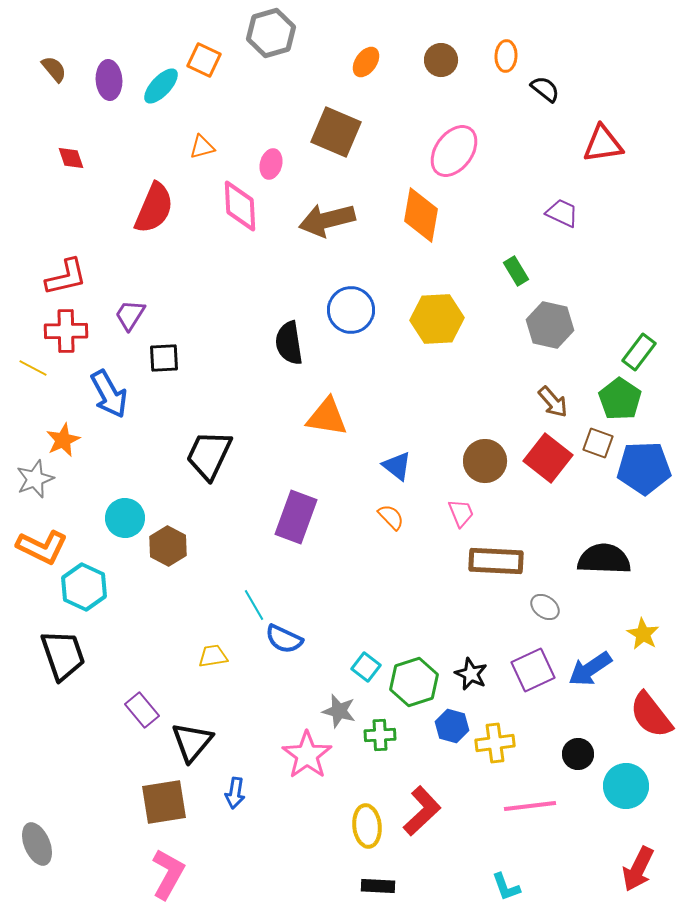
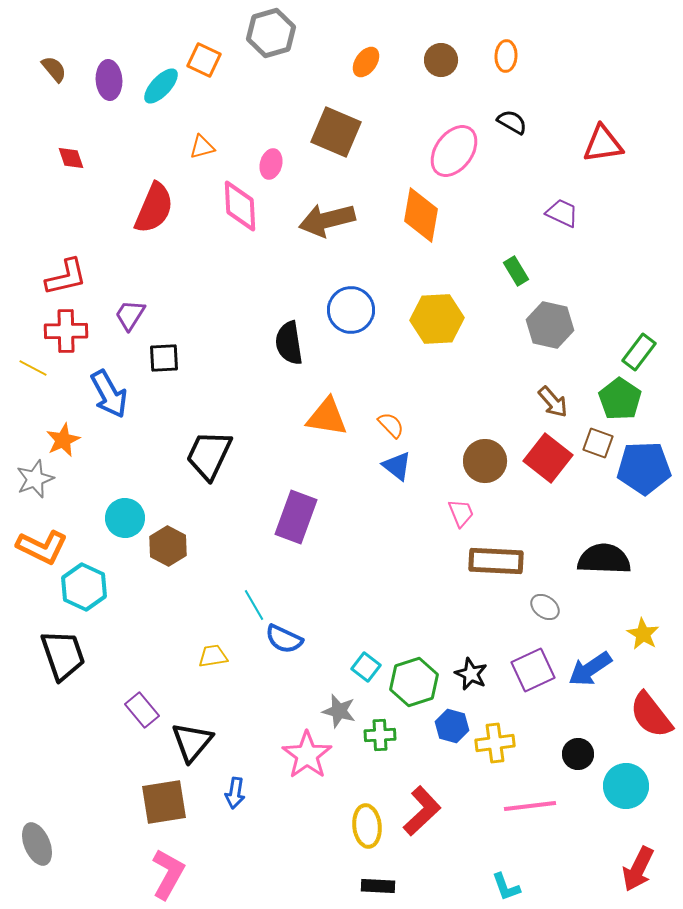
black semicircle at (545, 89): moved 33 px left, 33 px down; rotated 8 degrees counterclockwise
orange semicircle at (391, 517): moved 92 px up
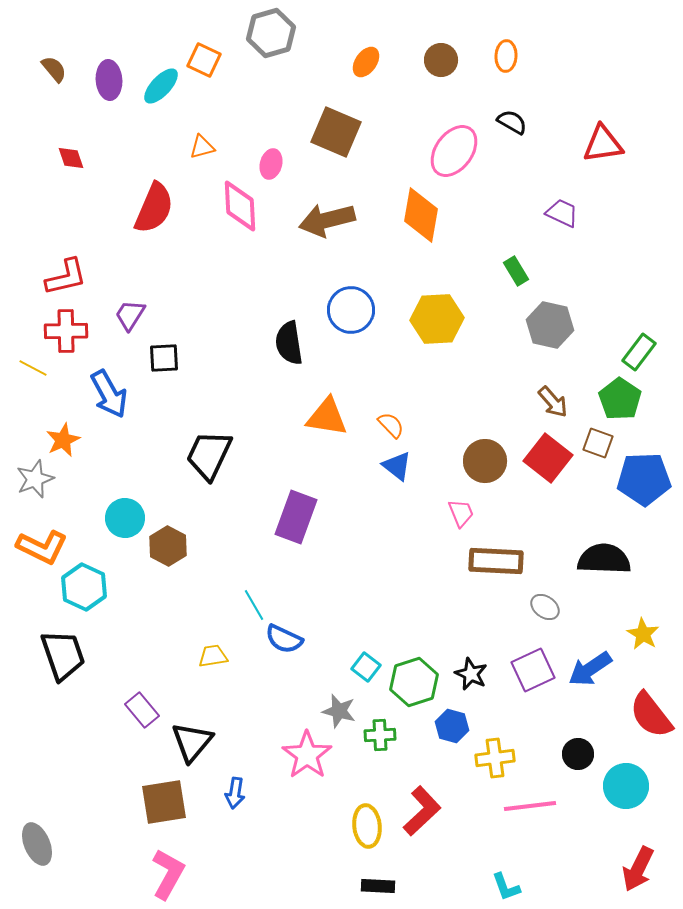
blue pentagon at (644, 468): moved 11 px down
yellow cross at (495, 743): moved 15 px down
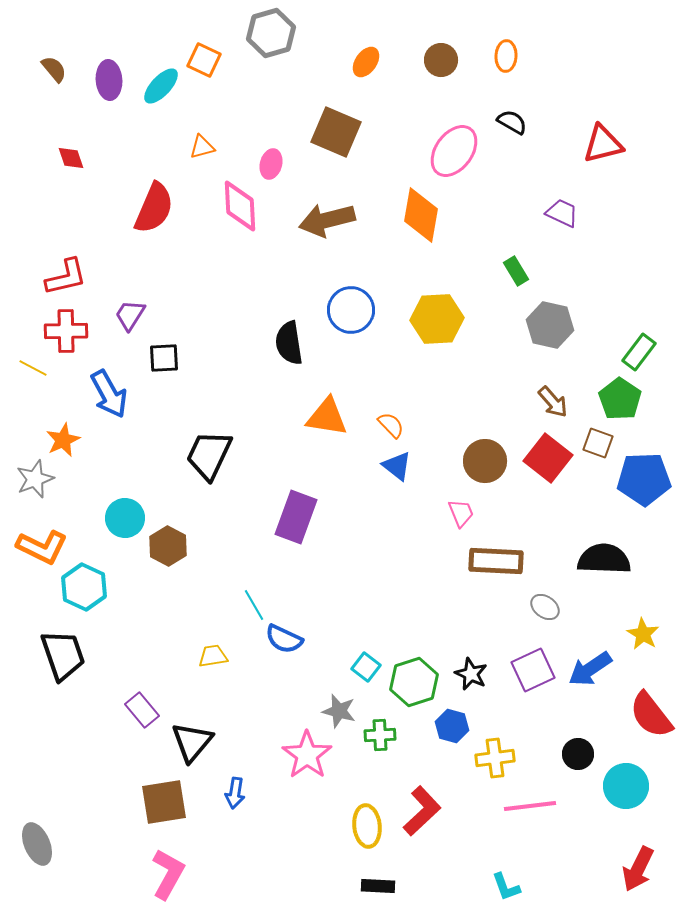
red triangle at (603, 144): rotated 6 degrees counterclockwise
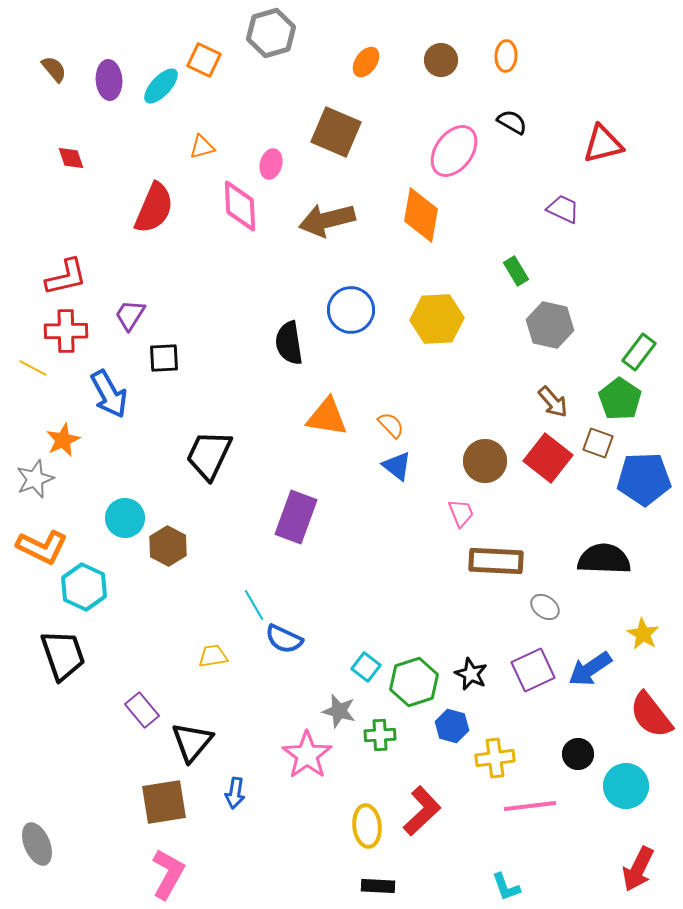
purple trapezoid at (562, 213): moved 1 px right, 4 px up
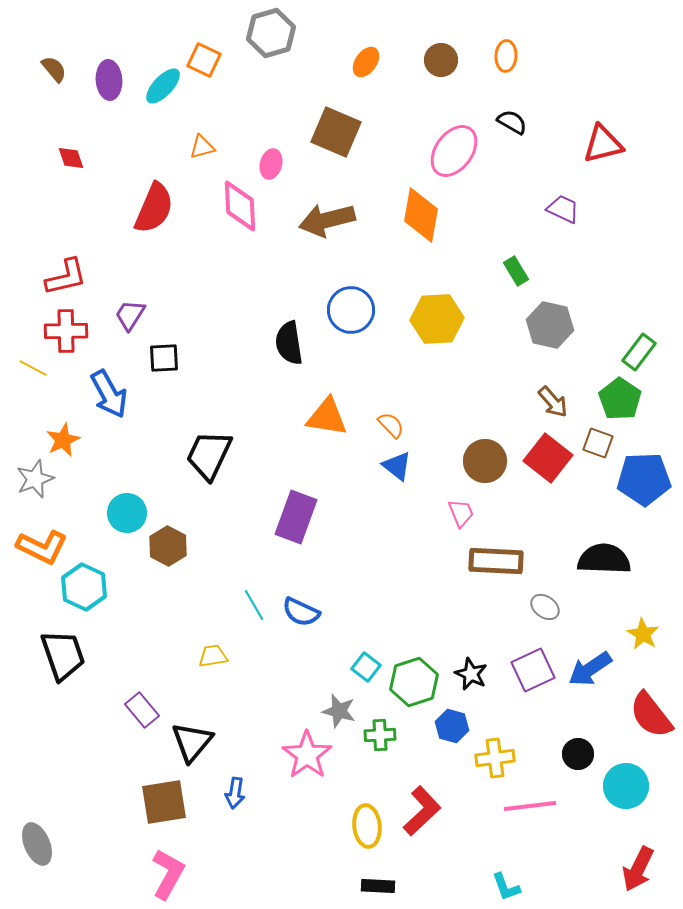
cyan ellipse at (161, 86): moved 2 px right
cyan circle at (125, 518): moved 2 px right, 5 px up
blue semicircle at (284, 639): moved 17 px right, 27 px up
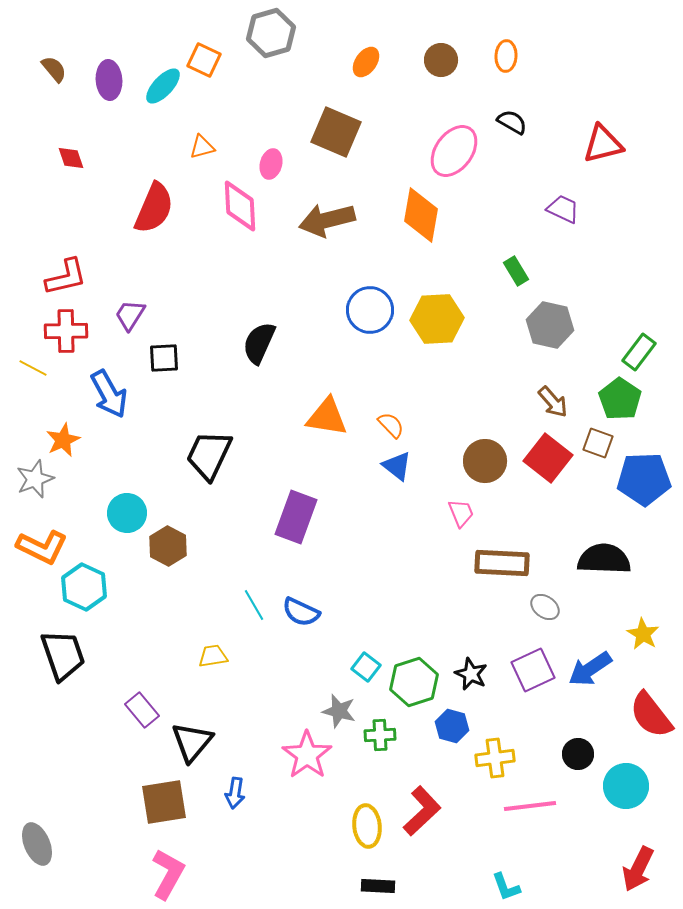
blue circle at (351, 310): moved 19 px right
black semicircle at (289, 343): moved 30 px left; rotated 33 degrees clockwise
brown rectangle at (496, 561): moved 6 px right, 2 px down
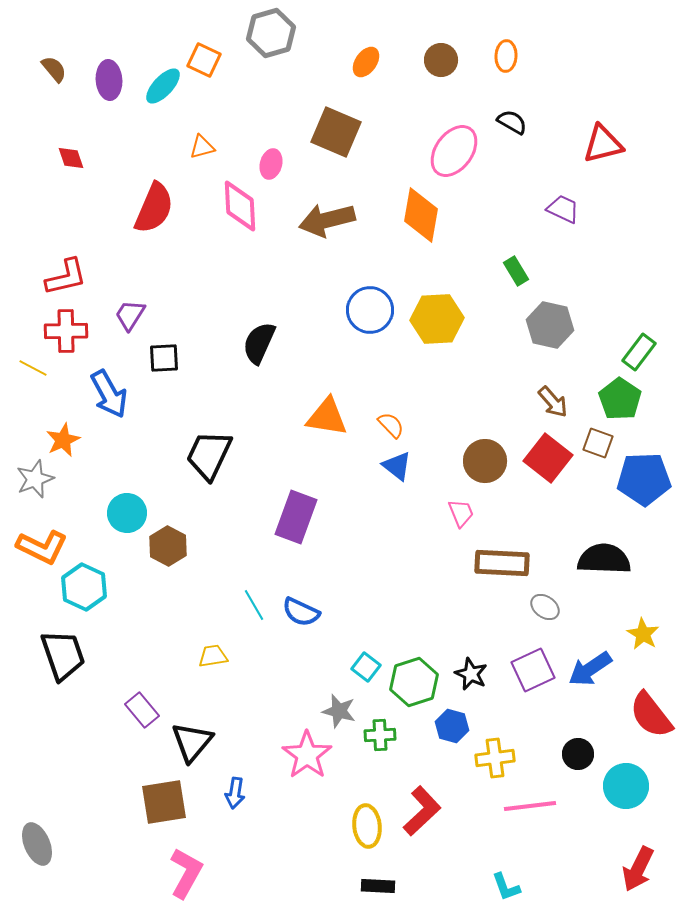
pink L-shape at (168, 874): moved 18 px right, 1 px up
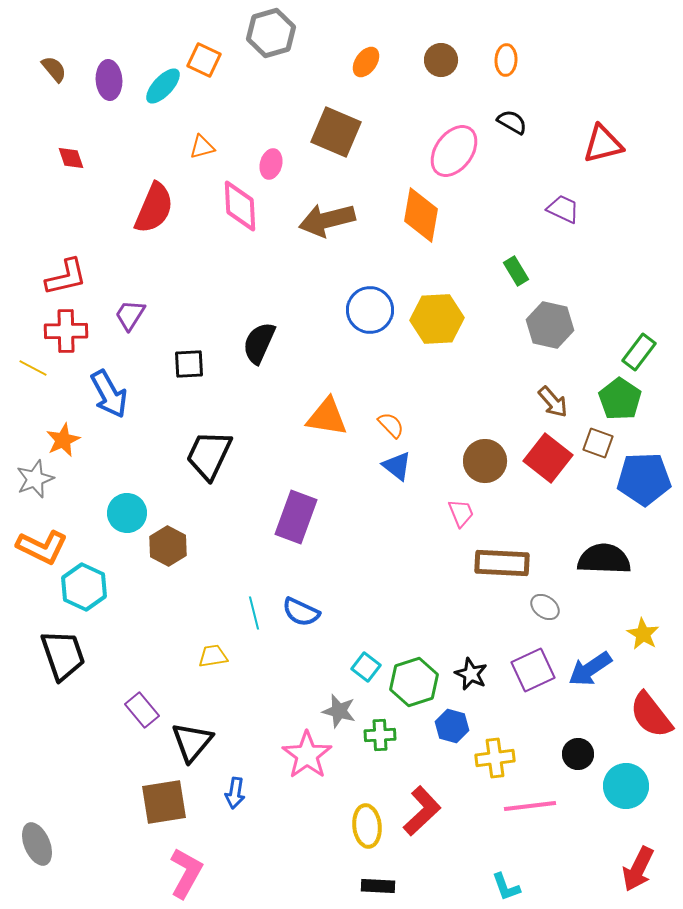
orange ellipse at (506, 56): moved 4 px down
black square at (164, 358): moved 25 px right, 6 px down
cyan line at (254, 605): moved 8 px down; rotated 16 degrees clockwise
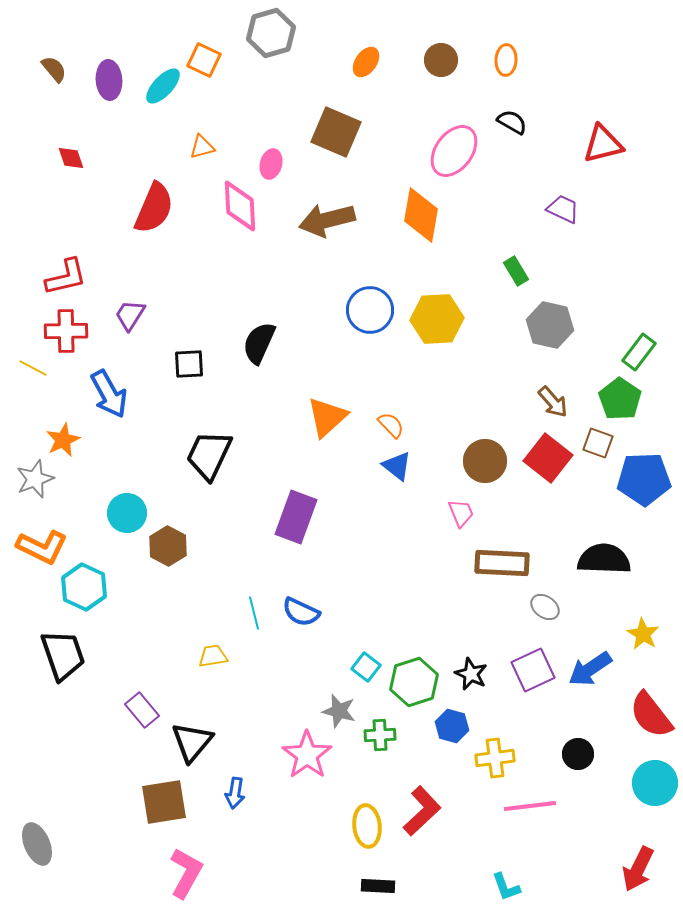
orange triangle at (327, 417): rotated 51 degrees counterclockwise
cyan circle at (626, 786): moved 29 px right, 3 px up
